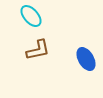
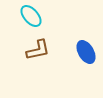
blue ellipse: moved 7 px up
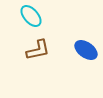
blue ellipse: moved 2 px up; rotated 25 degrees counterclockwise
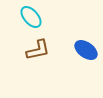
cyan ellipse: moved 1 px down
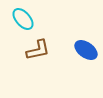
cyan ellipse: moved 8 px left, 2 px down
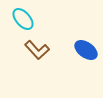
brown L-shape: moved 1 px left; rotated 60 degrees clockwise
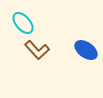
cyan ellipse: moved 4 px down
